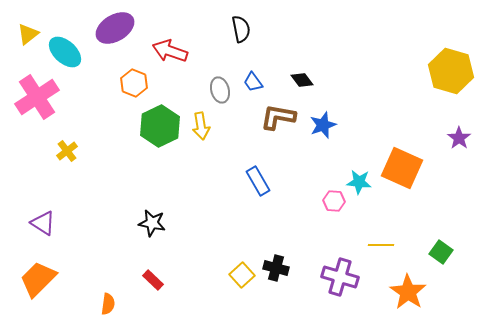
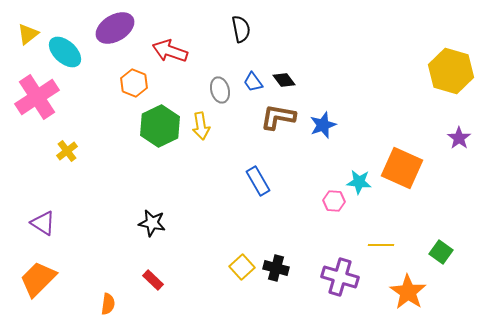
black diamond: moved 18 px left
yellow square: moved 8 px up
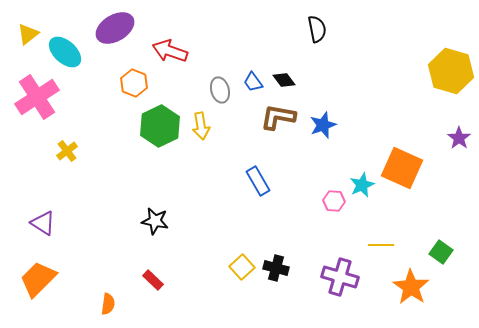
black semicircle: moved 76 px right
cyan star: moved 3 px right, 3 px down; rotated 30 degrees counterclockwise
black star: moved 3 px right, 2 px up
orange star: moved 3 px right, 5 px up
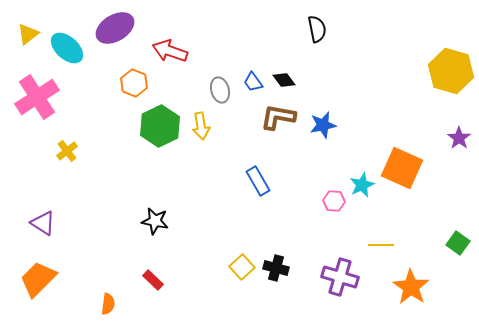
cyan ellipse: moved 2 px right, 4 px up
blue star: rotated 8 degrees clockwise
green square: moved 17 px right, 9 px up
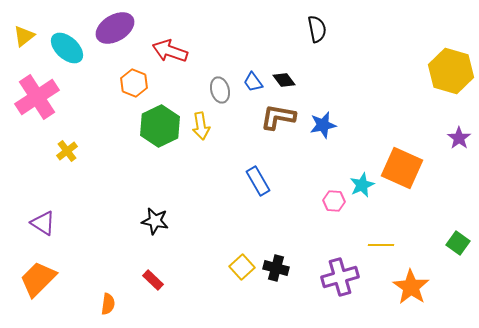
yellow triangle: moved 4 px left, 2 px down
purple cross: rotated 33 degrees counterclockwise
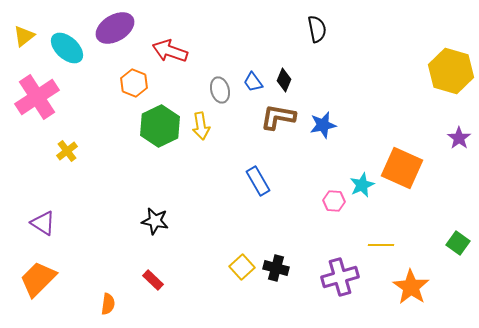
black diamond: rotated 60 degrees clockwise
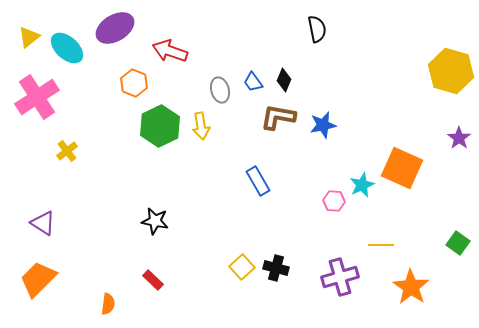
yellow triangle: moved 5 px right, 1 px down
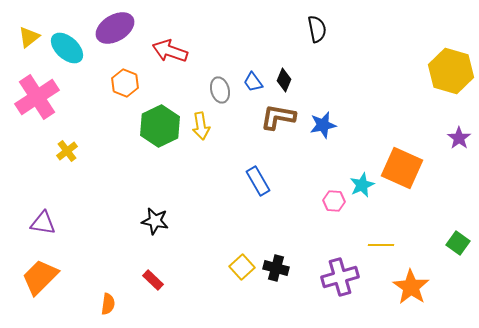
orange hexagon: moved 9 px left
purple triangle: rotated 24 degrees counterclockwise
orange trapezoid: moved 2 px right, 2 px up
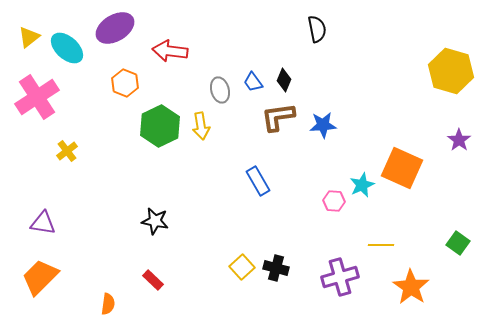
red arrow: rotated 12 degrees counterclockwise
brown L-shape: rotated 18 degrees counterclockwise
blue star: rotated 8 degrees clockwise
purple star: moved 2 px down
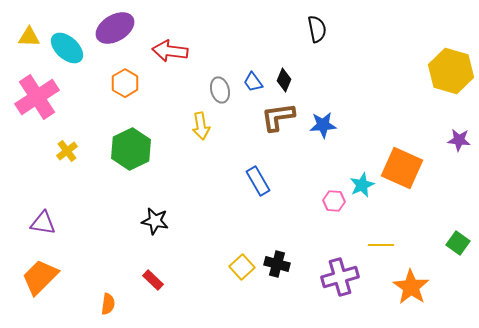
yellow triangle: rotated 40 degrees clockwise
orange hexagon: rotated 8 degrees clockwise
green hexagon: moved 29 px left, 23 px down
purple star: rotated 30 degrees counterclockwise
black cross: moved 1 px right, 4 px up
